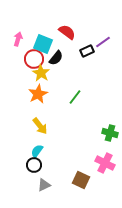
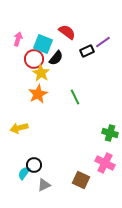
green line: rotated 63 degrees counterclockwise
yellow arrow: moved 21 px left, 2 px down; rotated 114 degrees clockwise
cyan semicircle: moved 13 px left, 22 px down
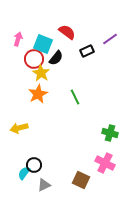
purple line: moved 7 px right, 3 px up
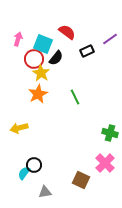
pink cross: rotated 18 degrees clockwise
gray triangle: moved 1 px right, 7 px down; rotated 16 degrees clockwise
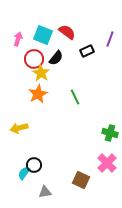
purple line: rotated 35 degrees counterclockwise
cyan square: moved 9 px up
pink cross: moved 2 px right
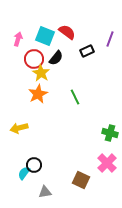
cyan square: moved 2 px right, 1 px down
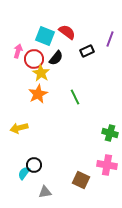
pink arrow: moved 12 px down
pink cross: moved 2 px down; rotated 36 degrees counterclockwise
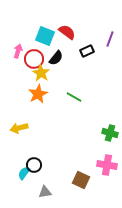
green line: moved 1 px left; rotated 35 degrees counterclockwise
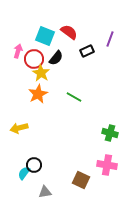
red semicircle: moved 2 px right
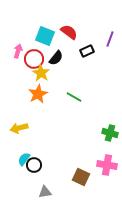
cyan semicircle: moved 14 px up
brown square: moved 3 px up
